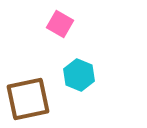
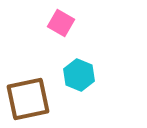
pink square: moved 1 px right, 1 px up
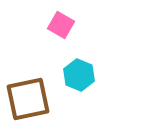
pink square: moved 2 px down
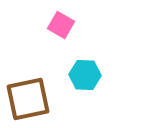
cyan hexagon: moved 6 px right; rotated 20 degrees counterclockwise
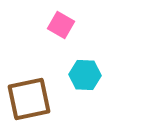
brown square: moved 1 px right
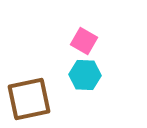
pink square: moved 23 px right, 16 px down
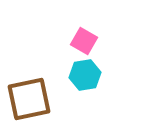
cyan hexagon: rotated 12 degrees counterclockwise
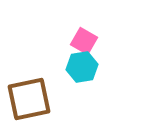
cyan hexagon: moved 3 px left, 8 px up
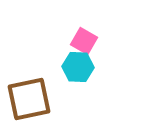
cyan hexagon: moved 4 px left; rotated 12 degrees clockwise
